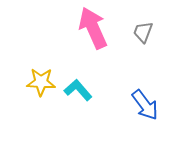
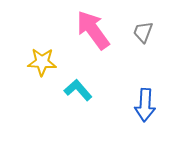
pink arrow: moved 2 px down; rotated 12 degrees counterclockwise
yellow star: moved 1 px right, 20 px up
blue arrow: rotated 40 degrees clockwise
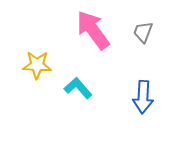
yellow star: moved 5 px left, 3 px down
cyan L-shape: moved 2 px up
blue arrow: moved 2 px left, 8 px up
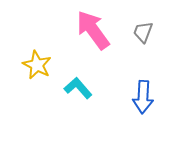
yellow star: rotated 24 degrees clockwise
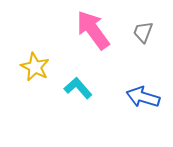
yellow star: moved 2 px left, 2 px down
blue arrow: rotated 104 degrees clockwise
